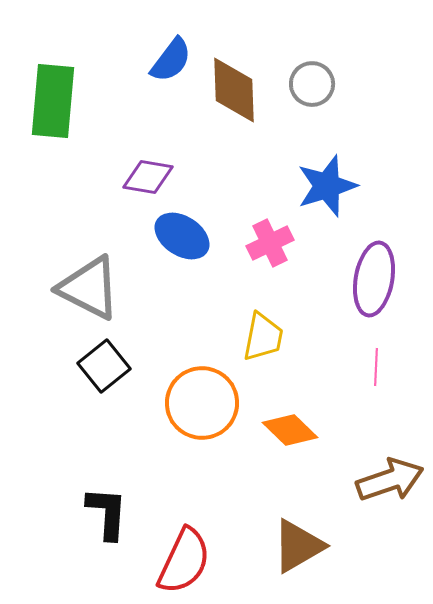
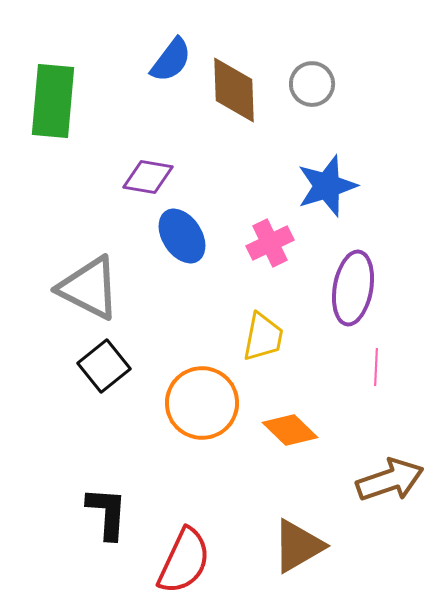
blue ellipse: rotated 24 degrees clockwise
purple ellipse: moved 21 px left, 9 px down
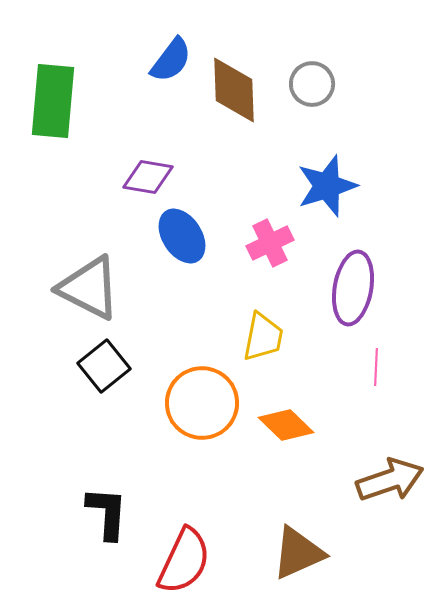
orange diamond: moved 4 px left, 5 px up
brown triangle: moved 7 px down; rotated 6 degrees clockwise
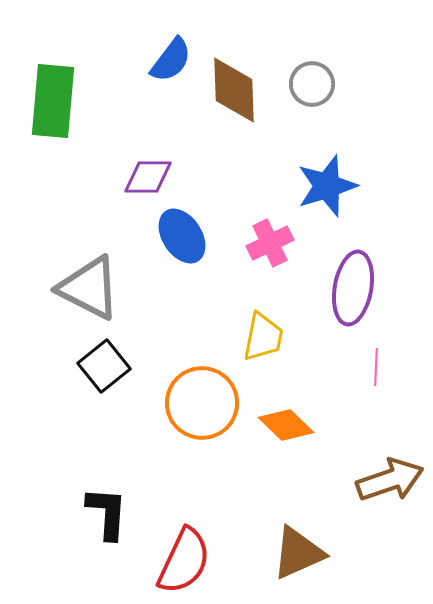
purple diamond: rotated 9 degrees counterclockwise
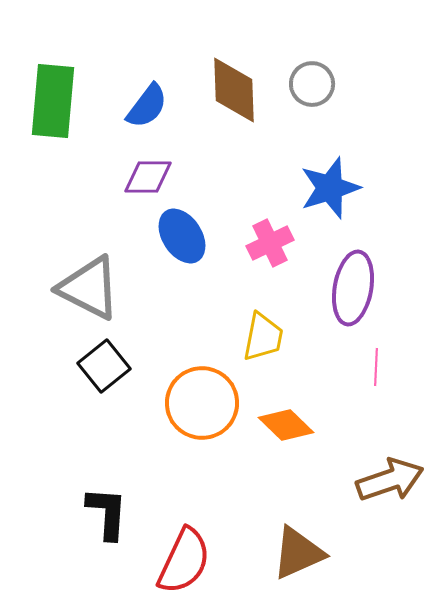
blue semicircle: moved 24 px left, 46 px down
blue star: moved 3 px right, 2 px down
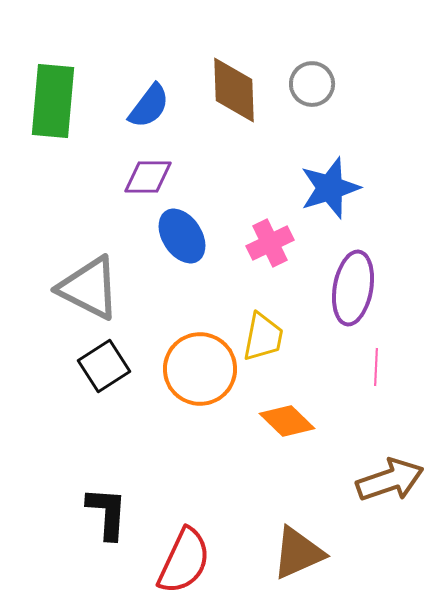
blue semicircle: moved 2 px right
black square: rotated 6 degrees clockwise
orange circle: moved 2 px left, 34 px up
orange diamond: moved 1 px right, 4 px up
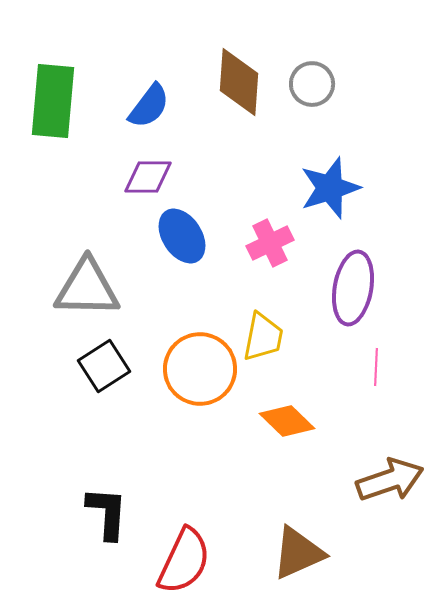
brown diamond: moved 5 px right, 8 px up; rotated 6 degrees clockwise
gray triangle: moved 2 px left; rotated 26 degrees counterclockwise
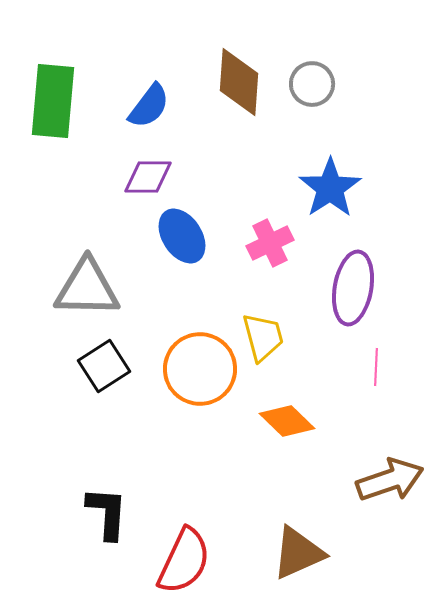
blue star: rotated 16 degrees counterclockwise
yellow trapezoid: rotated 26 degrees counterclockwise
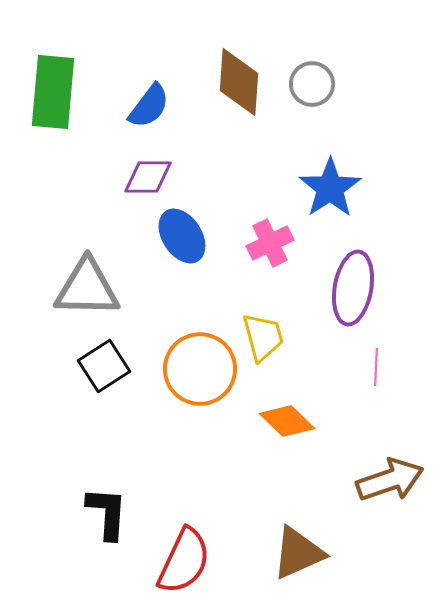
green rectangle: moved 9 px up
